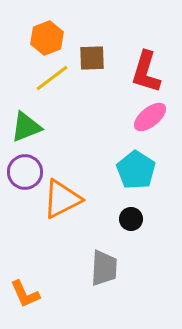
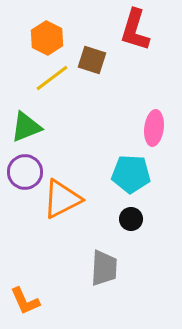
orange hexagon: rotated 12 degrees counterclockwise
brown square: moved 2 px down; rotated 20 degrees clockwise
red L-shape: moved 11 px left, 42 px up
pink ellipse: moved 4 px right, 11 px down; rotated 44 degrees counterclockwise
cyan pentagon: moved 5 px left, 4 px down; rotated 30 degrees counterclockwise
orange L-shape: moved 7 px down
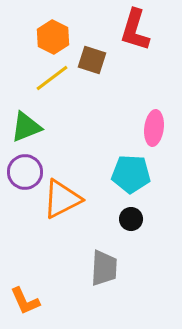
orange hexagon: moved 6 px right, 1 px up
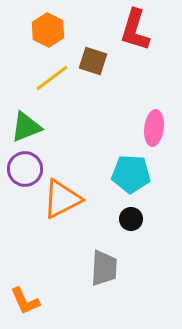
orange hexagon: moved 5 px left, 7 px up
brown square: moved 1 px right, 1 px down
purple circle: moved 3 px up
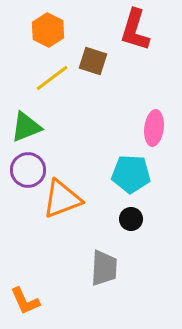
purple circle: moved 3 px right, 1 px down
orange triangle: rotated 6 degrees clockwise
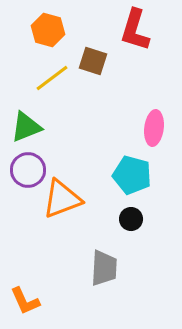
orange hexagon: rotated 12 degrees counterclockwise
cyan pentagon: moved 1 px right, 1 px down; rotated 12 degrees clockwise
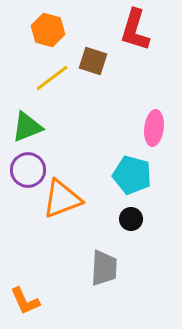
green triangle: moved 1 px right
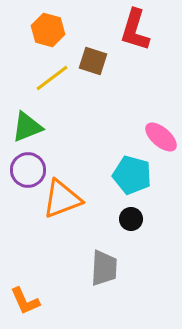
pink ellipse: moved 7 px right, 9 px down; rotated 56 degrees counterclockwise
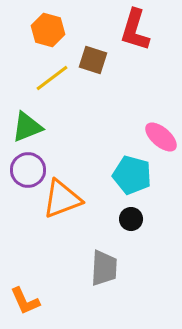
brown square: moved 1 px up
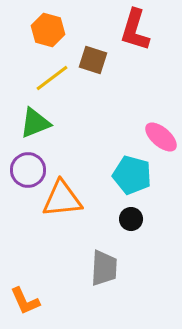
green triangle: moved 8 px right, 4 px up
orange triangle: rotated 15 degrees clockwise
